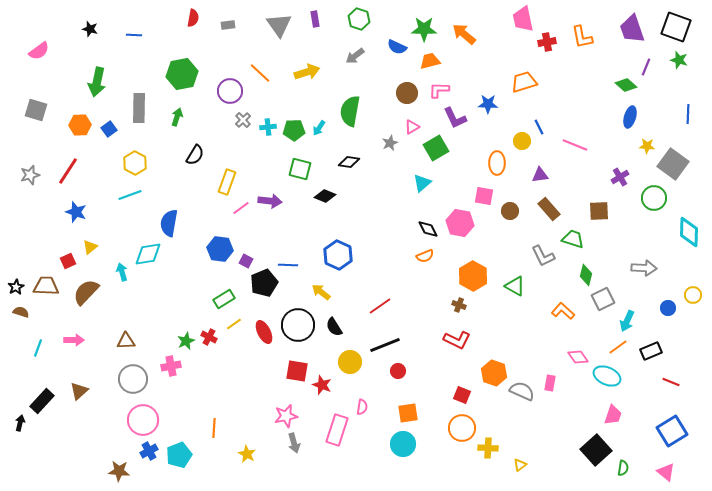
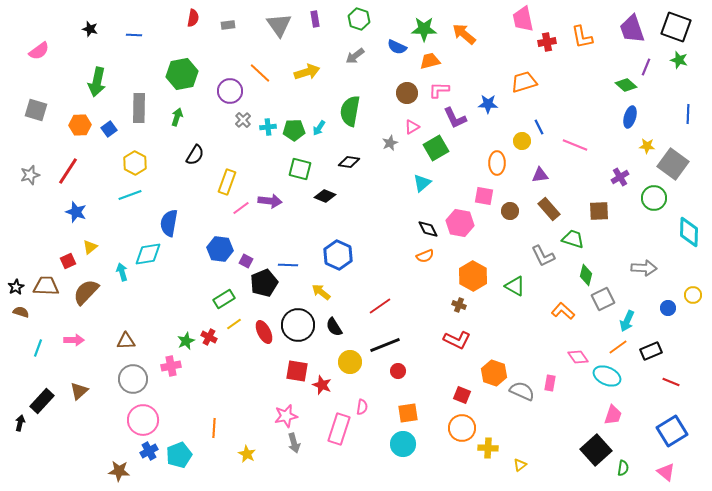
pink rectangle at (337, 430): moved 2 px right, 1 px up
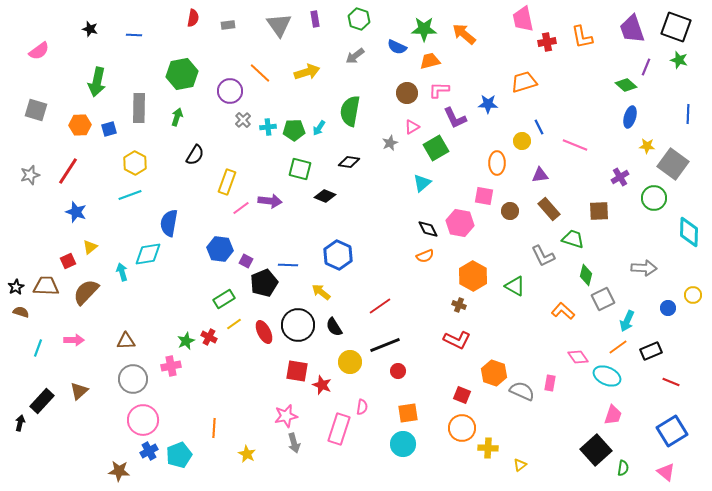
blue square at (109, 129): rotated 21 degrees clockwise
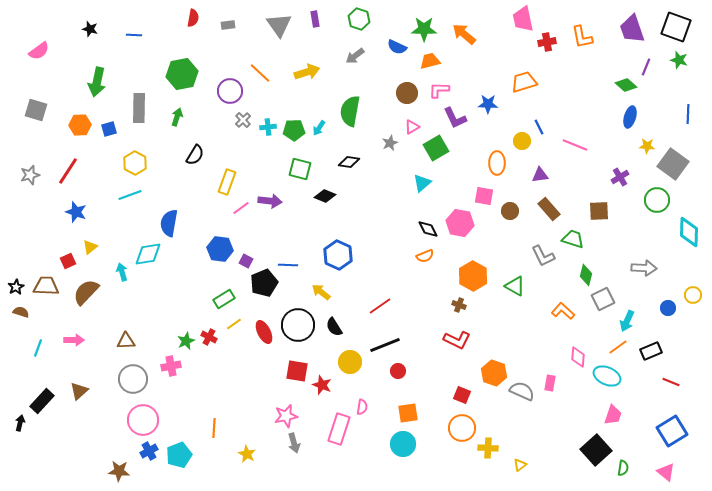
green circle at (654, 198): moved 3 px right, 2 px down
pink diamond at (578, 357): rotated 40 degrees clockwise
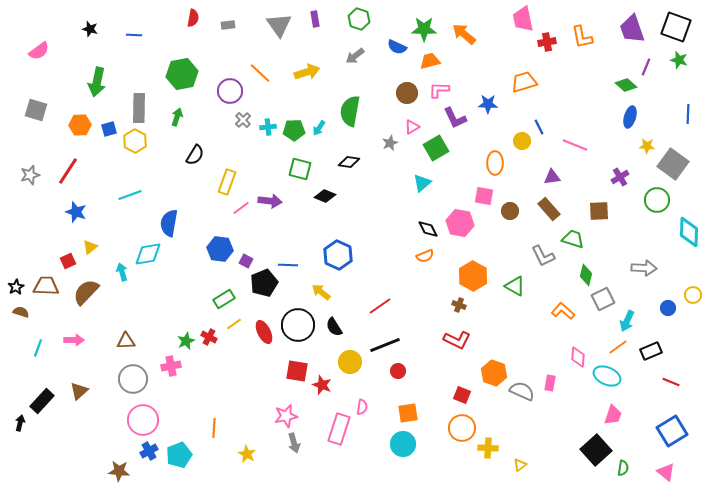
yellow hexagon at (135, 163): moved 22 px up
orange ellipse at (497, 163): moved 2 px left
purple triangle at (540, 175): moved 12 px right, 2 px down
